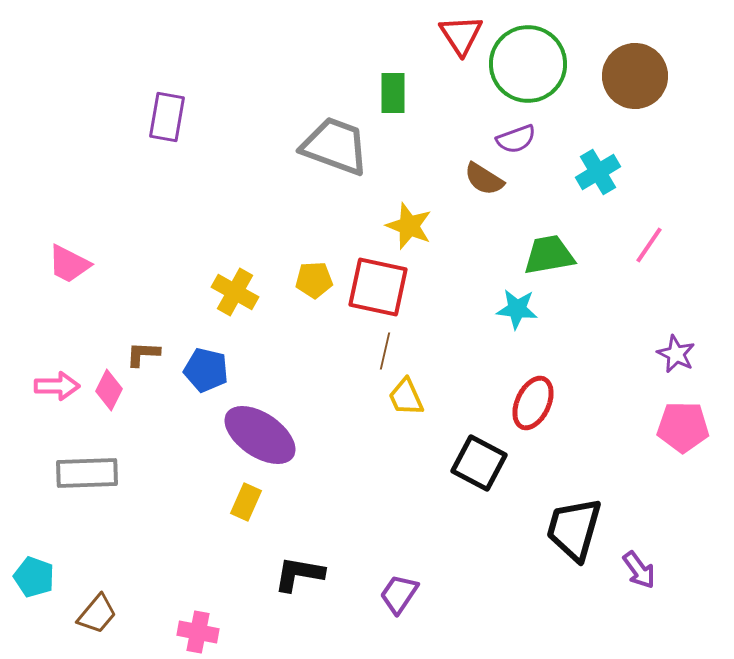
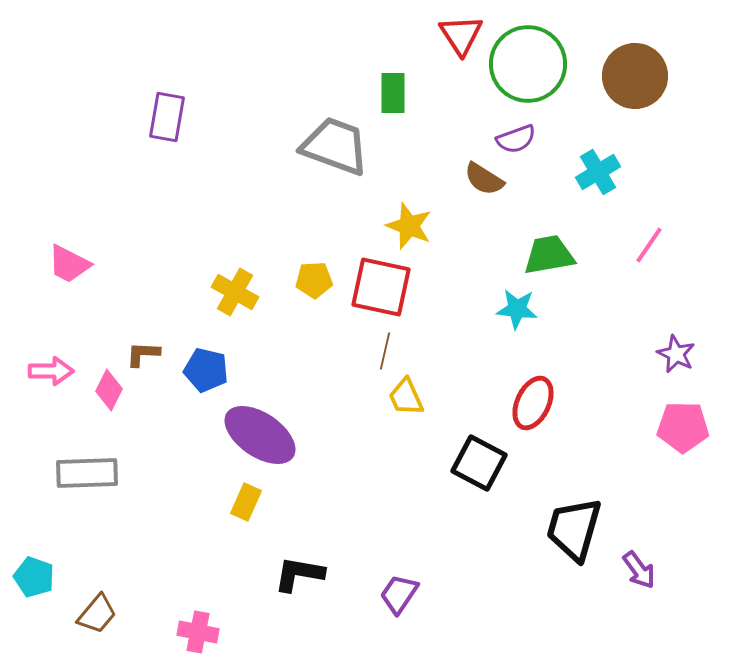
red square: moved 3 px right
pink arrow: moved 6 px left, 15 px up
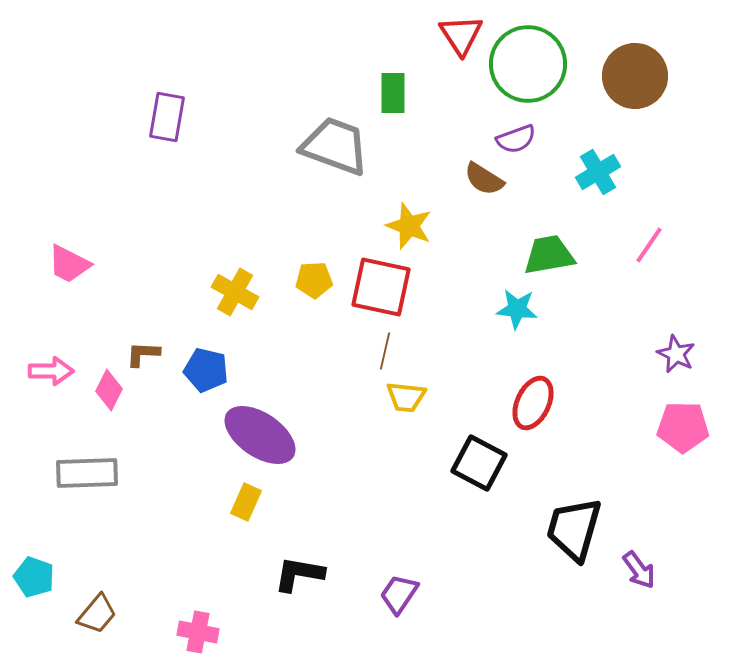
yellow trapezoid: rotated 60 degrees counterclockwise
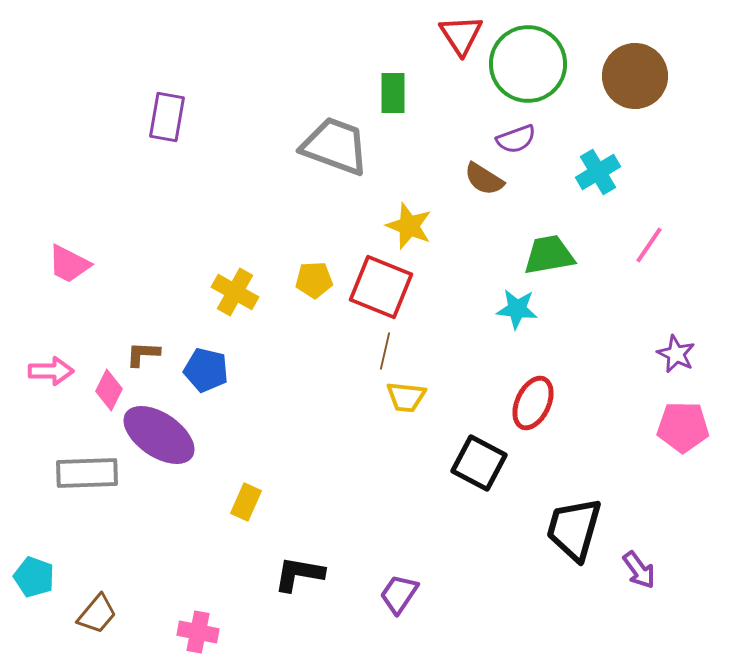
red square: rotated 10 degrees clockwise
purple ellipse: moved 101 px left
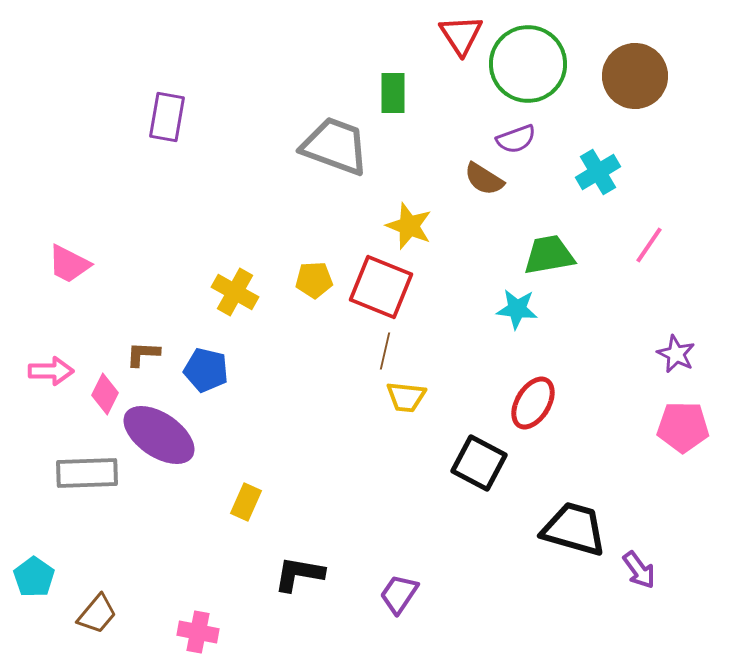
pink diamond: moved 4 px left, 4 px down
red ellipse: rotated 6 degrees clockwise
black trapezoid: rotated 90 degrees clockwise
cyan pentagon: rotated 15 degrees clockwise
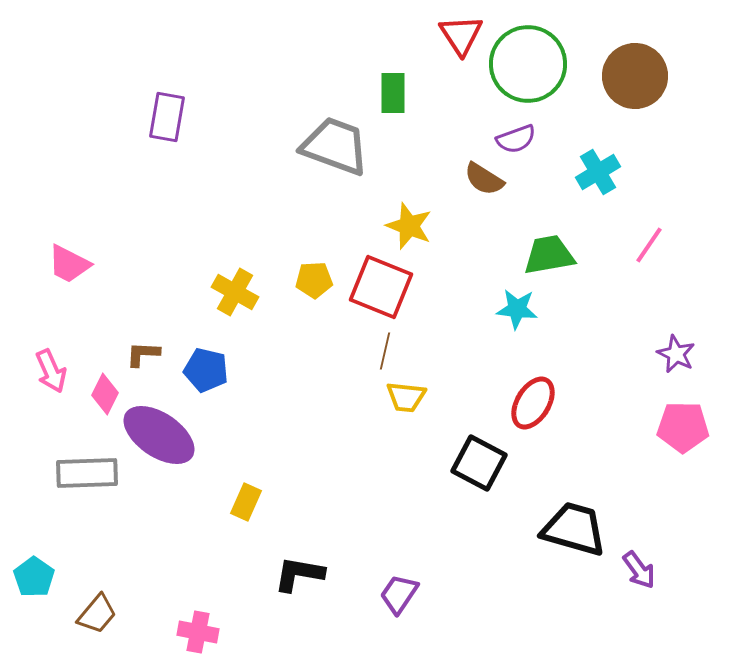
pink arrow: rotated 66 degrees clockwise
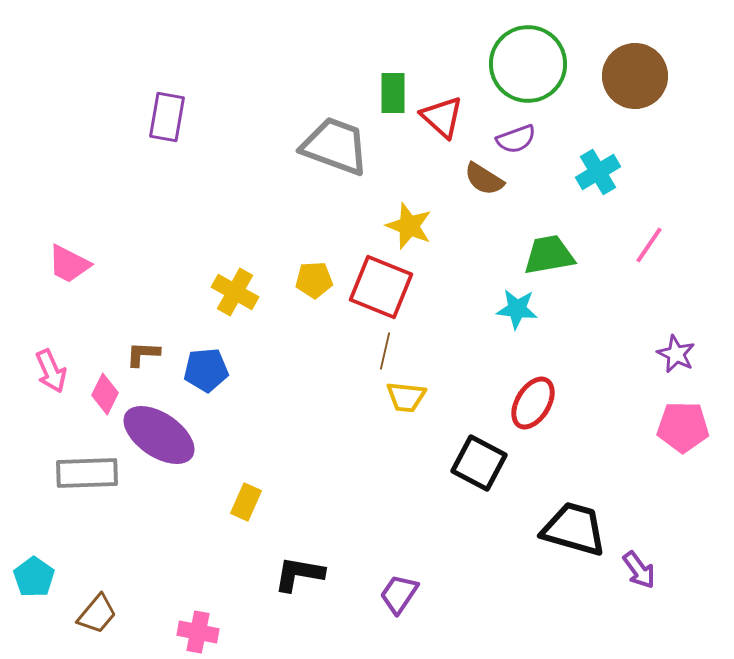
red triangle: moved 19 px left, 82 px down; rotated 15 degrees counterclockwise
blue pentagon: rotated 18 degrees counterclockwise
